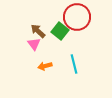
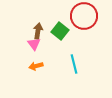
red circle: moved 7 px right, 1 px up
brown arrow: rotated 56 degrees clockwise
orange arrow: moved 9 px left
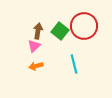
red circle: moved 10 px down
pink triangle: moved 2 px down; rotated 24 degrees clockwise
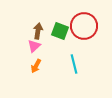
green square: rotated 18 degrees counterclockwise
orange arrow: rotated 48 degrees counterclockwise
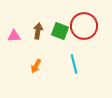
pink triangle: moved 20 px left, 10 px up; rotated 40 degrees clockwise
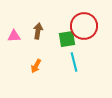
green square: moved 7 px right, 8 px down; rotated 30 degrees counterclockwise
cyan line: moved 2 px up
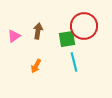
pink triangle: rotated 32 degrees counterclockwise
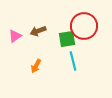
brown arrow: rotated 119 degrees counterclockwise
pink triangle: moved 1 px right
cyan line: moved 1 px left, 1 px up
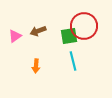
green square: moved 2 px right, 3 px up
orange arrow: rotated 24 degrees counterclockwise
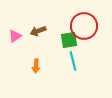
green square: moved 4 px down
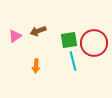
red circle: moved 10 px right, 17 px down
